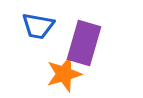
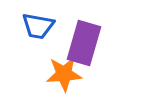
orange star: rotated 12 degrees clockwise
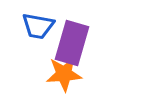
purple rectangle: moved 12 px left
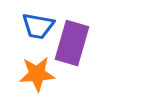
orange star: moved 27 px left
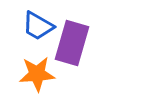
blue trapezoid: rotated 20 degrees clockwise
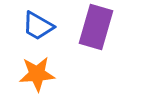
purple rectangle: moved 24 px right, 16 px up
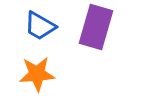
blue trapezoid: moved 2 px right
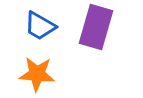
orange star: rotated 9 degrees clockwise
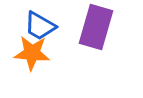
orange star: moved 5 px left, 21 px up
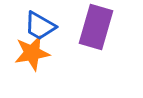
orange star: rotated 15 degrees counterclockwise
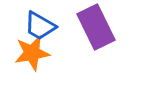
purple rectangle: rotated 42 degrees counterclockwise
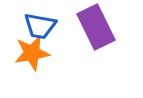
blue trapezoid: rotated 20 degrees counterclockwise
